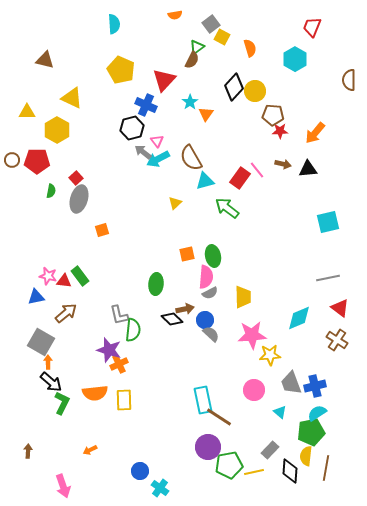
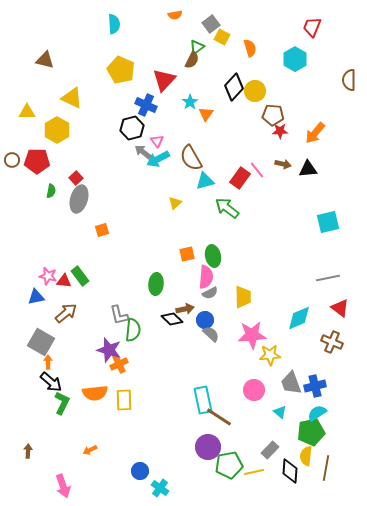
brown cross at (337, 340): moved 5 px left, 2 px down; rotated 10 degrees counterclockwise
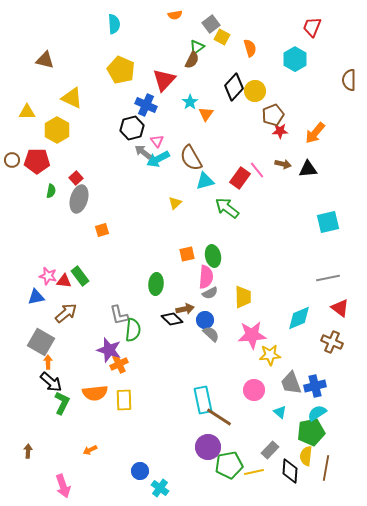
brown pentagon at (273, 115): rotated 25 degrees counterclockwise
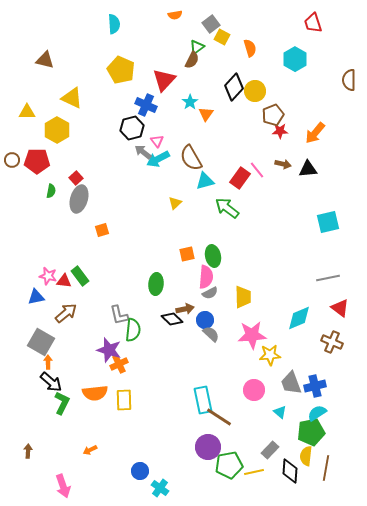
red trapezoid at (312, 27): moved 1 px right, 4 px up; rotated 40 degrees counterclockwise
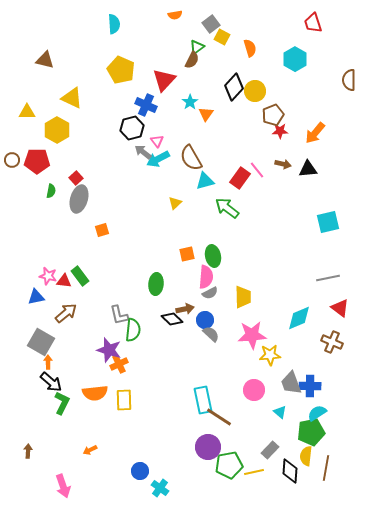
blue cross at (315, 386): moved 5 px left; rotated 15 degrees clockwise
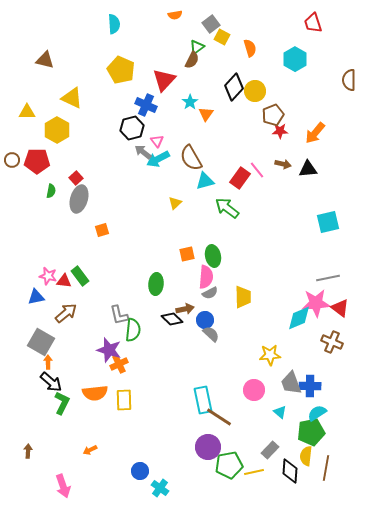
pink star at (252, 335): moved 64 px right, 32 px up
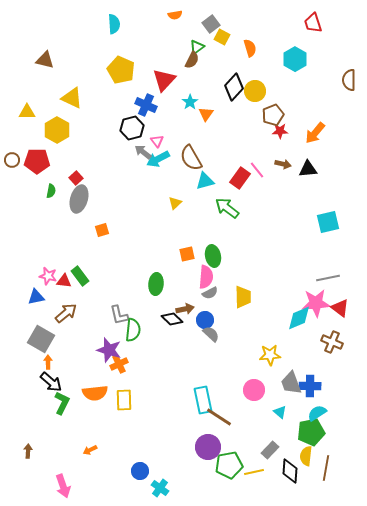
gray square at (41, 342): moved 3 px up
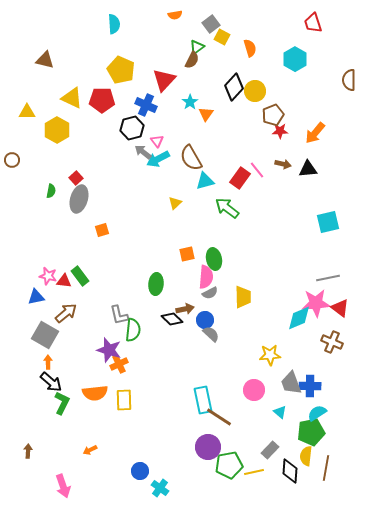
red pentagon at (37, 161): moved 65 px right, 61 px up
green ellipse at (213, 256): moved 1 px right, 3 px down
gray square at (41, 339): moved 4 px right, 4 px up
